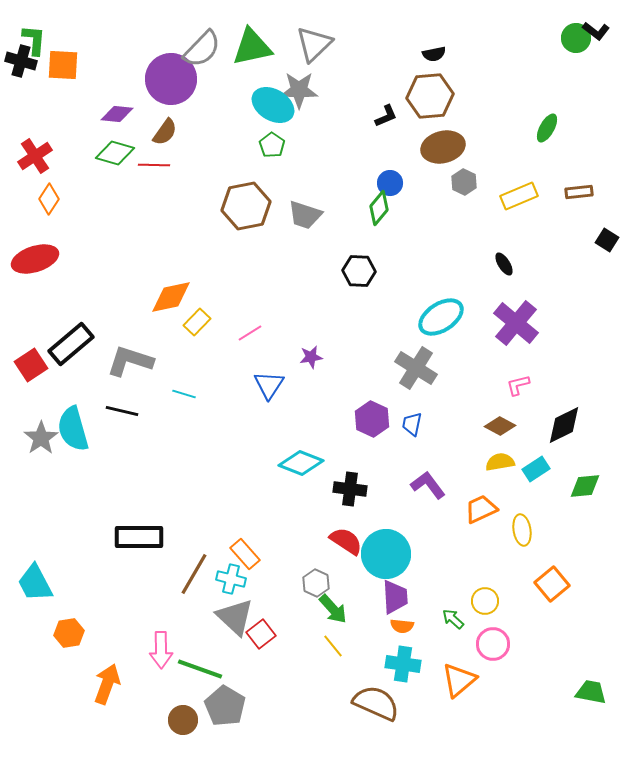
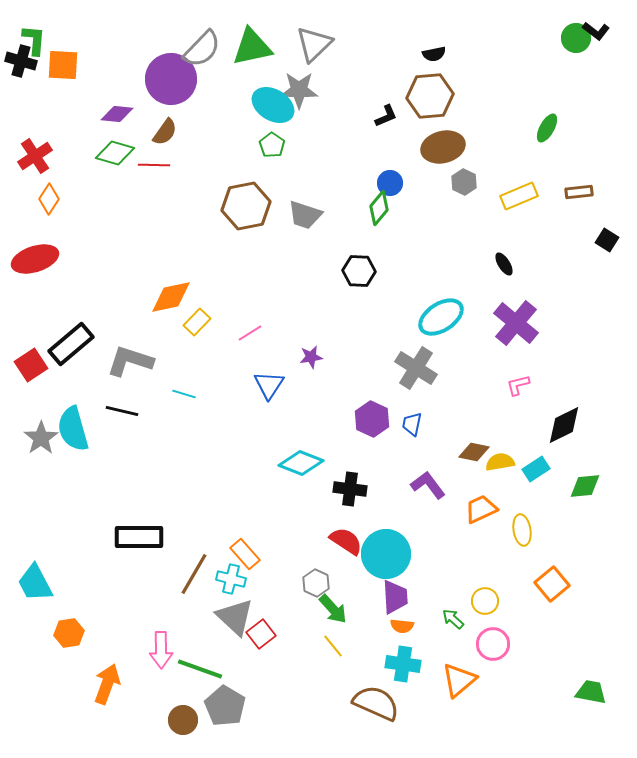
brown diamond at (500, 426): moved 26 px left, 26 px down; rotated 16 degrees counterclockwise
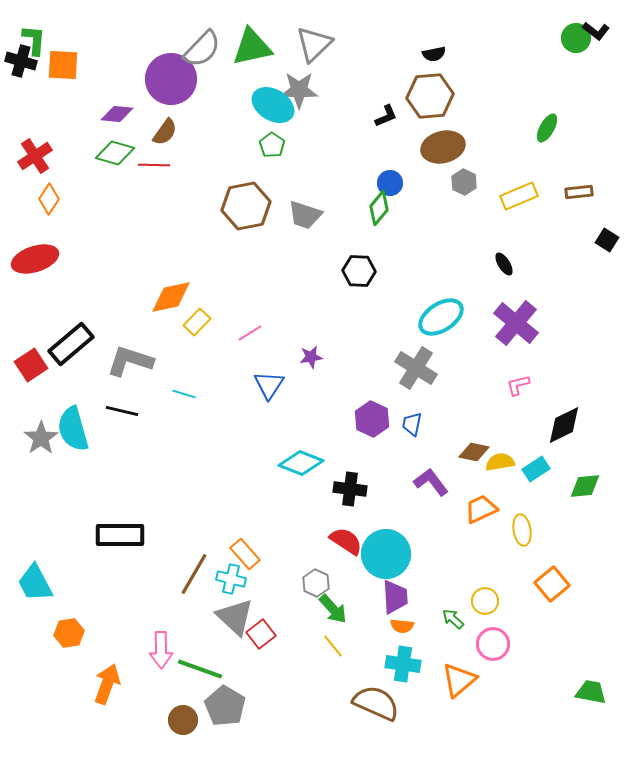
purple L-shape at (428, 485): moved 3 px right, 3 px up
black rectangle at (139, 537): moved 19 px left, 2 px up
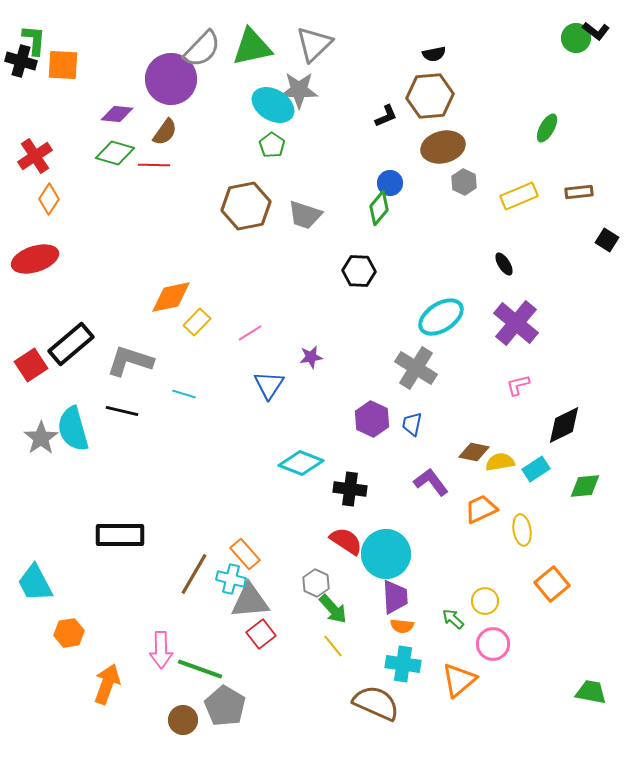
gray triangle at (235, 617): moved 15 px right, 16 px up; rotated 48 degrees counterclockwise
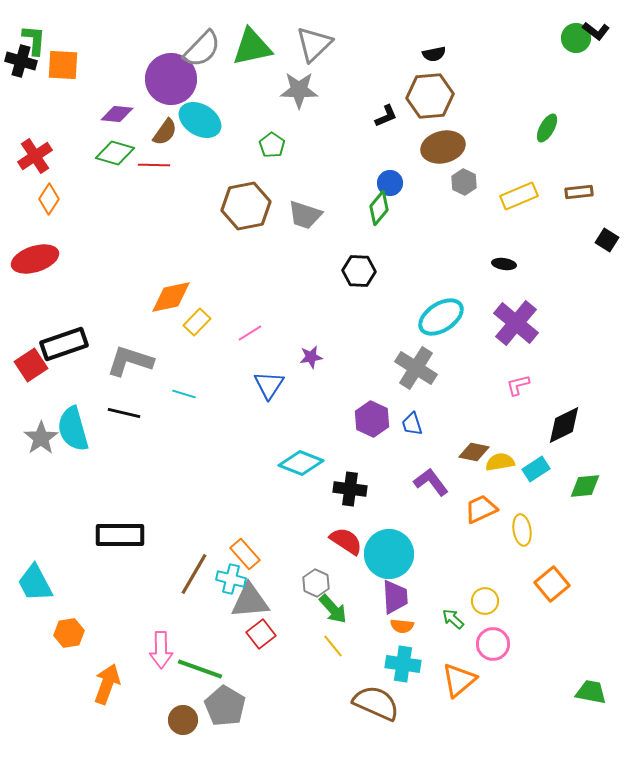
cyan ellipse at (273, 105): moved 73 px left, 15 px down
black ellipse at (504, 264): rotated 50 degrees counterclockwise
black rectangle at (71, 344): moved 7 px left; rotated 21 degrees clockwise
black line at (122, 411): moved 2 px right, 2 px down
blue trapezoid at (412, 424): rotated 30 degrees counterclockwise
cyan circle at (386, 554): moved 3 px right
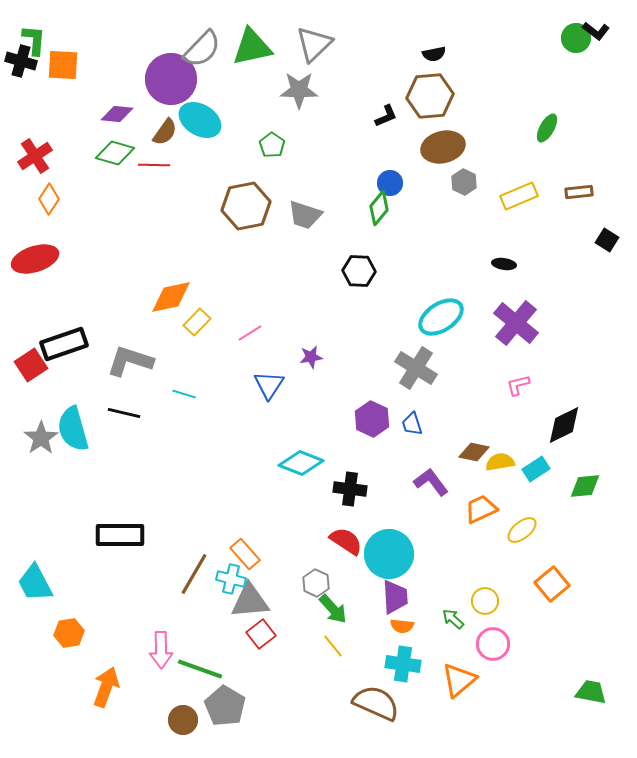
yellow ellipse at (522, 530): rotated 60 degrees clockwise
orange arrow at (107, 684): moved 1 px left, 3 px down
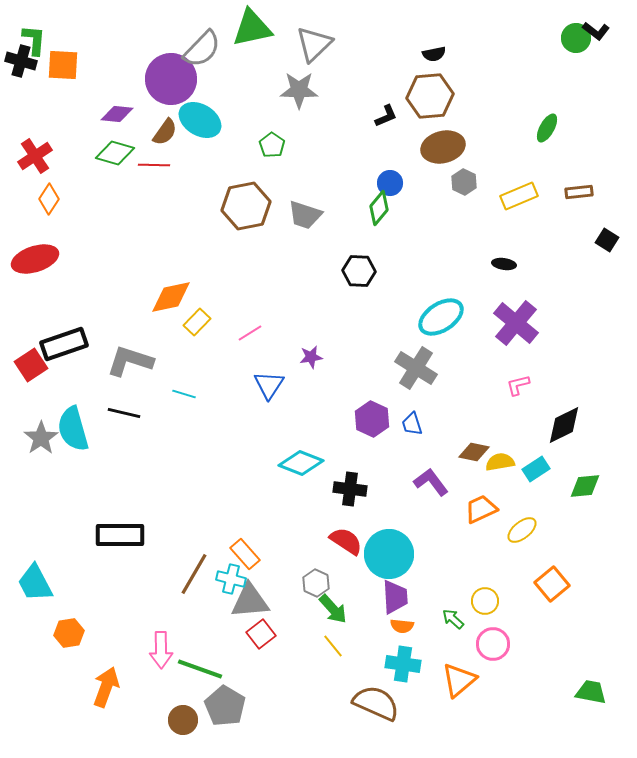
green triangle at (252, 47): moved 19 px up
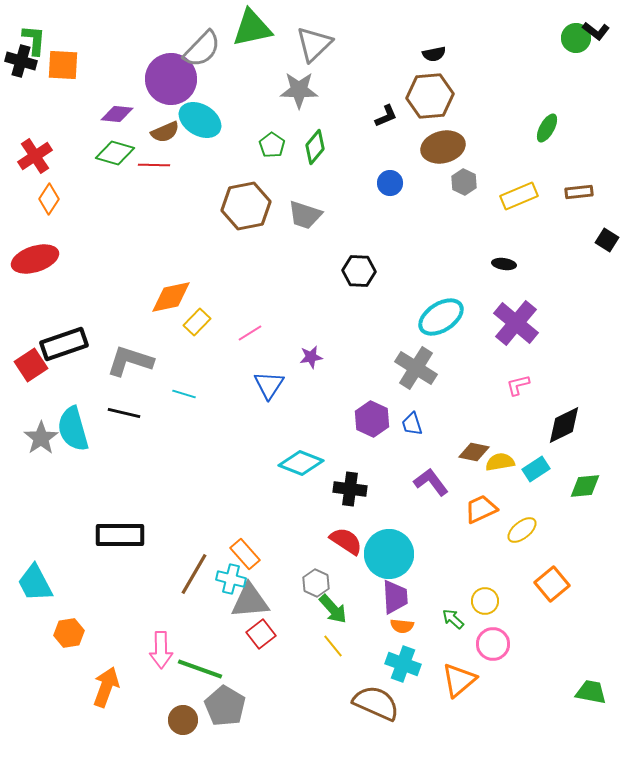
brown semicircle at (165, 132): rotated 32 degrees clockwise
green diamond at (379, 208): moved 64 px left, 61 px up
cyan cross at (403, 664): rotated 12 degrees clockwise
